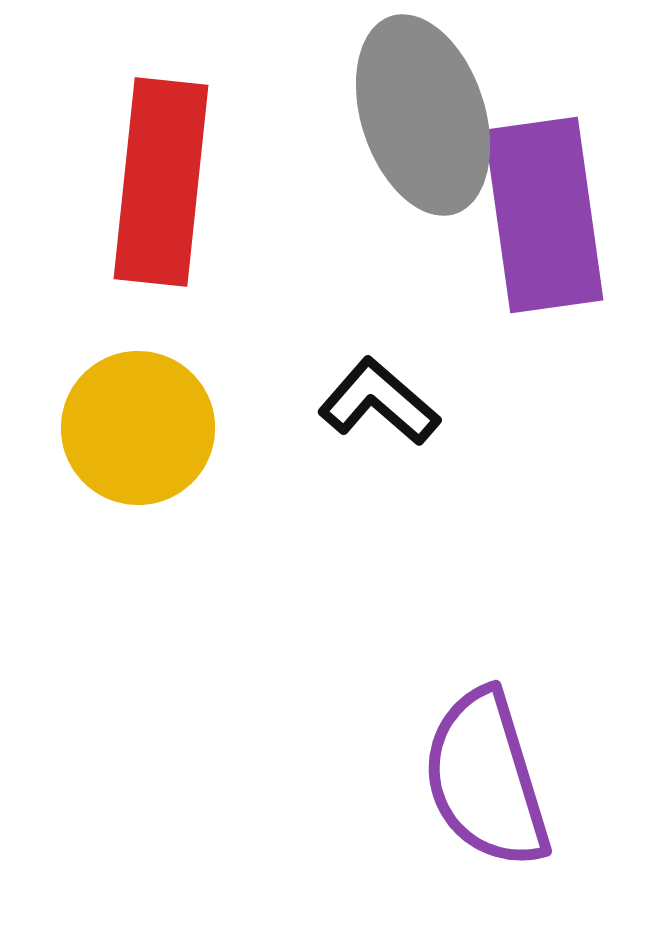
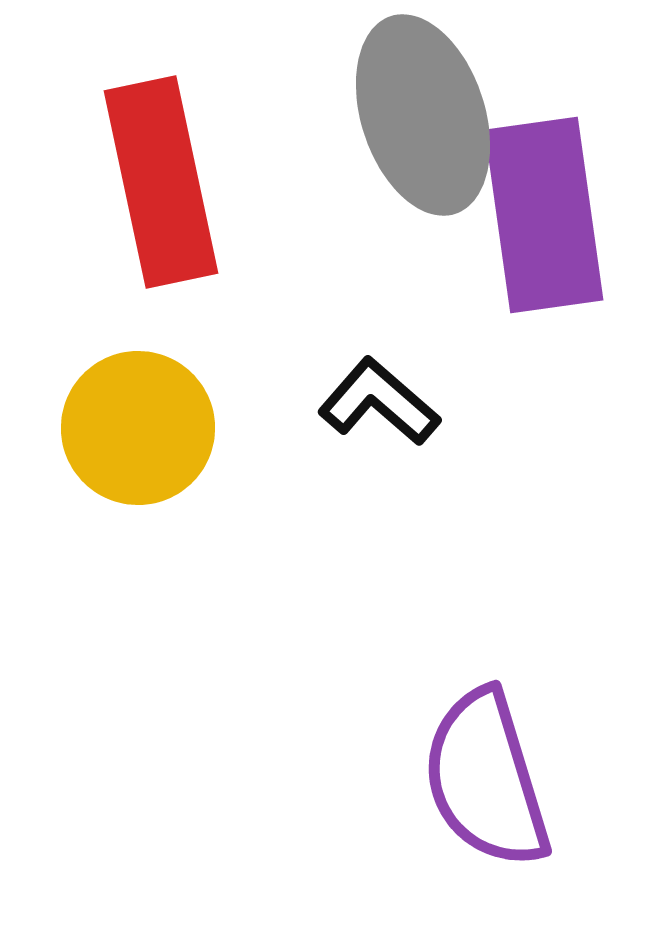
red rectangle: rotated 18 degrees counterclockwise
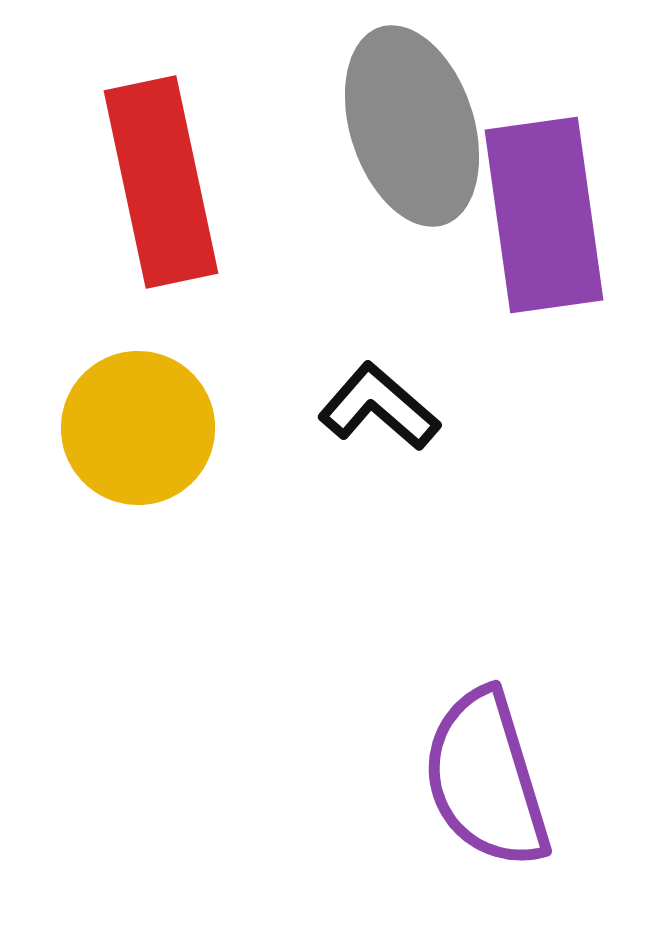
gray ellipse: moved 11 px left, 11 px down
black L-shape: moved 5 px down
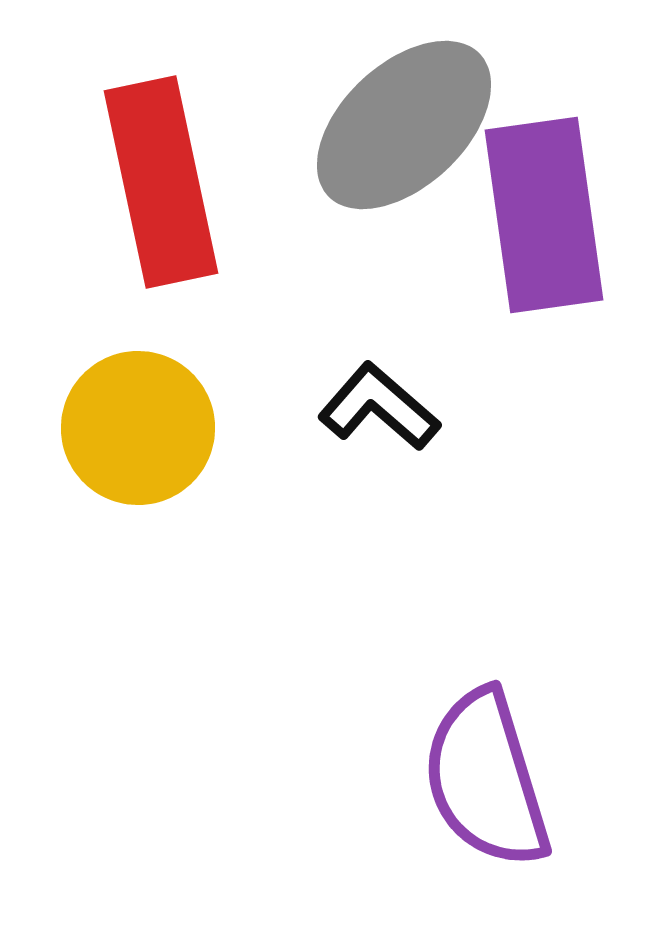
gray ellipse: moved 8 px left, 1 px up; rotated 65 degrees clockwise
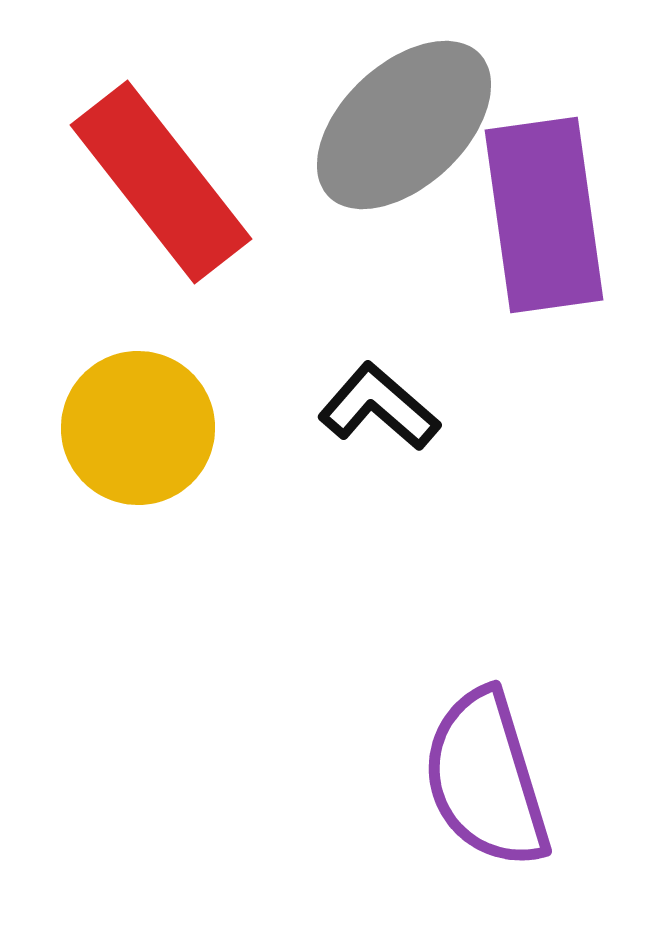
red rectangle: rotated 26 degrees counterclockwise
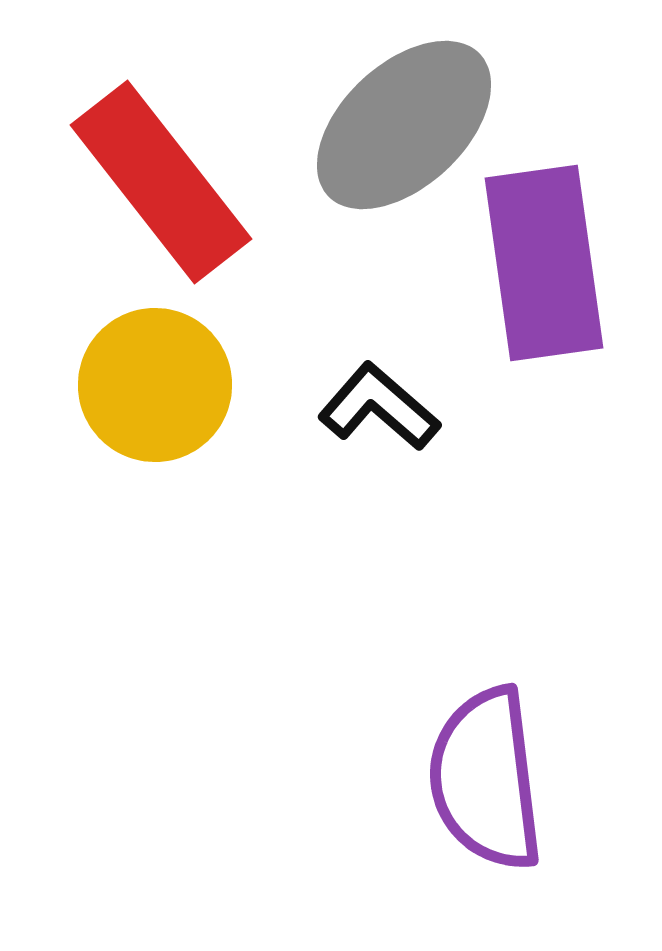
purple rectangle: moved 48 px down
yellow circle: moved 17 px right, 43 px up
purple semicircle: rotated 10 degrees clockwise
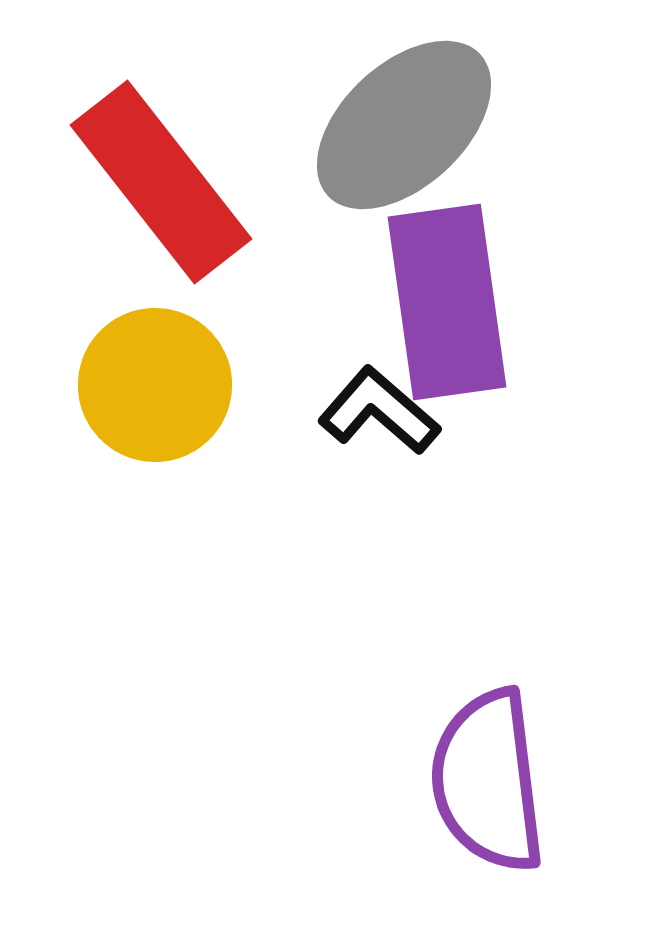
purple rectangle: moved 97 px left, 39 px down
black L-shape: moved 4 px down
purple semicircle: moved 2 px right, 2 px down
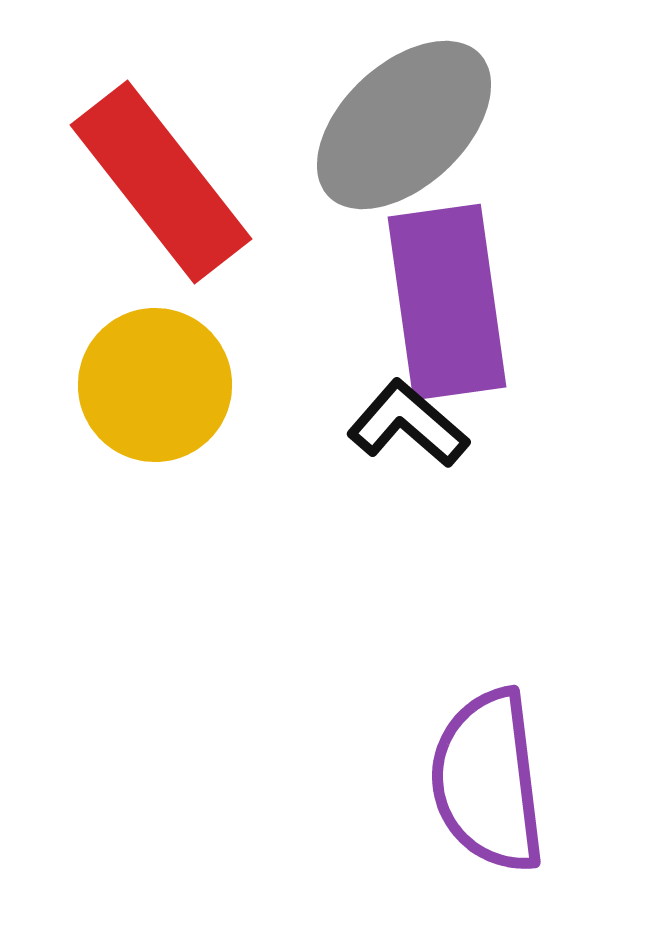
black L-shape: moved 29 px right, 13 px down
